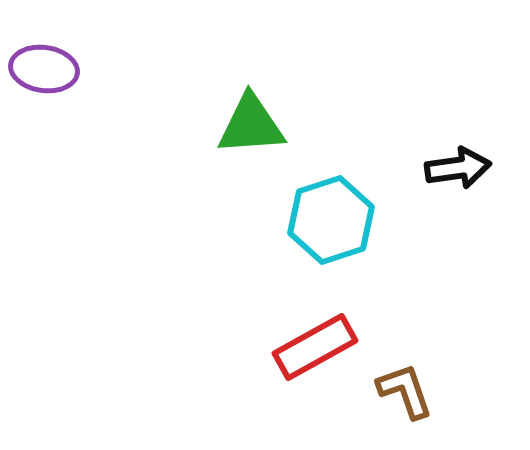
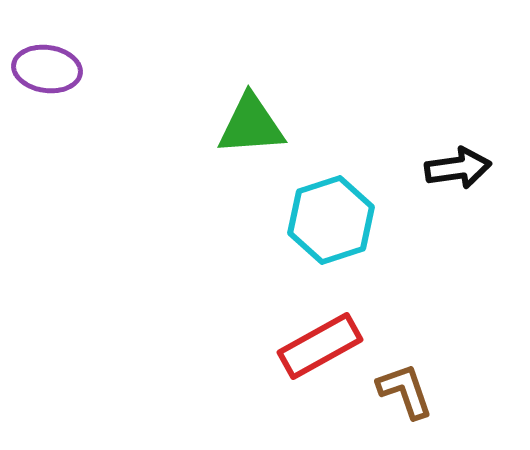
purple ellipse: moved 3 px right
red rectangle: moved 5 px right, 1 px up
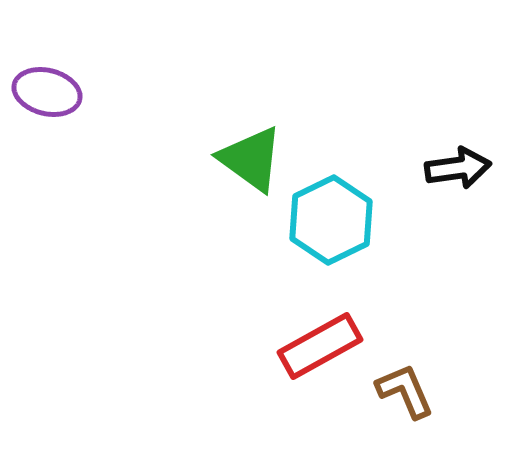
purple ellipse: moved 23 px down; rotated 6 degrees clockwise
green triangle: moved 34 px down; rotated 40 degrees clockwise
cyan hexagon: rotated 8 degrees counterclockwise
brown L-shape: rotated 4 degrees counterclockwise
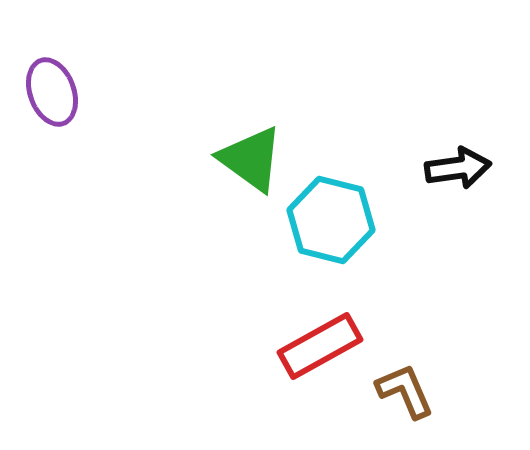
purple ellipse: moved 5 px right; rotated 56 degrees clockwise
cyan hexagon: rotated 20 degrees counterclockwise
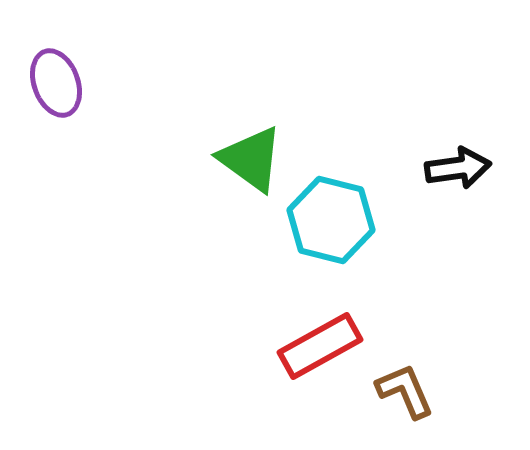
purple ellipse: moved 4 px right, 9 px up
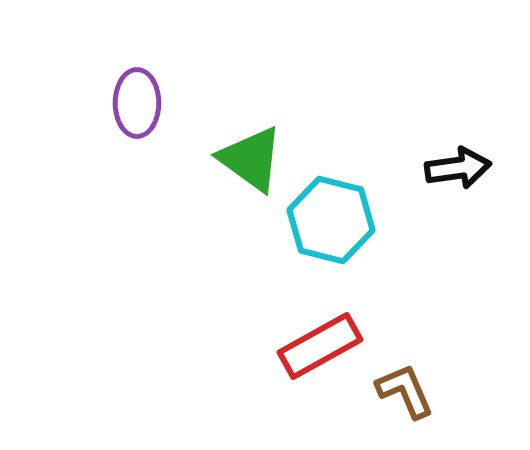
purple ellipse: moved 81 px right, 20 px down; rotated 20 degrees clockwise
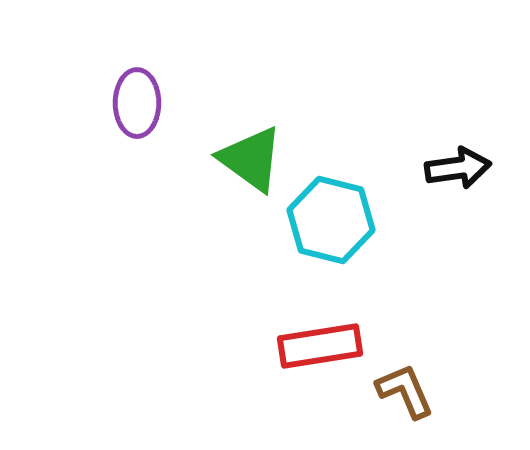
red rectangle: rotated 20 degrees clockwise
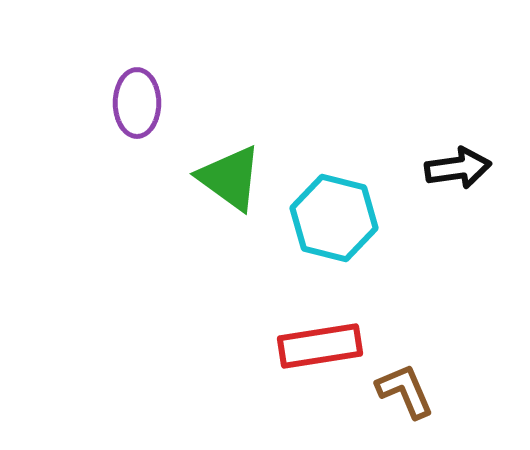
green triangle: moved 21 px left, 19 px down
cyan hexagon: moved 3 px right, 2 px up
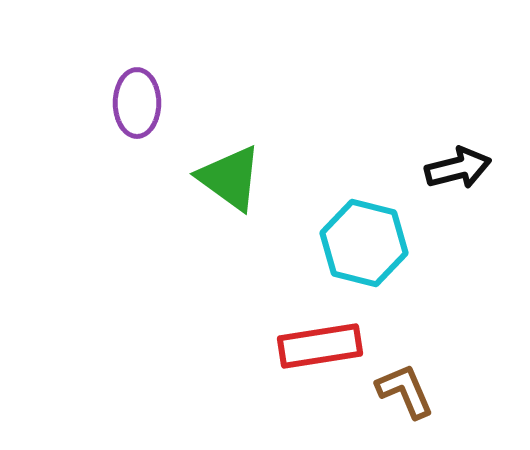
black arrow: rotated 6 degrees counterclockwise
cyan hexagon: moved 30 px right, 25 px down
